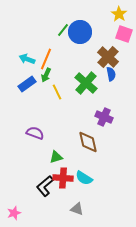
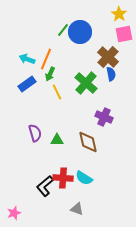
pink square: rotated 30 degrees counterclockwise
green arrow: moved 4 px right, 1 px up
purple semicircle: rotated 54 degrees clockwise
green triangle: moved 1 px right, 17 px up; rotated 16 degrees clockwise
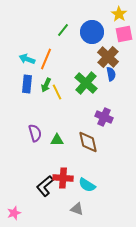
blue circle: moved 12 px right
green arrow: moved 4 px left, 11 px down
blue rectangle: rotated 48 degrees counterclockwise
cyan semicircle: moved 3 px right, 7 px down
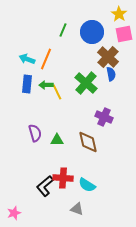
green line: rotated 16 degrees counterclockwise
green arrow: rotated 64 degrees clockwise
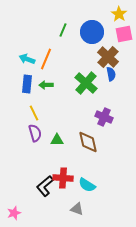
yellow line: moved 23 px left, 21 px down
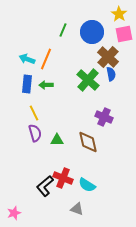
green cross: moved 2 px right, 3 px up
red cross: rotated 18 degrees clockwise
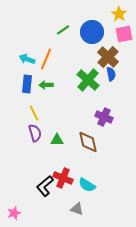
green line: rotated 32 degrees clockwise
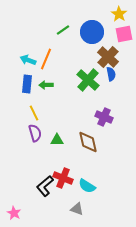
cyan arrow: moved 1 px right, 1 px down
cyan semicircle: moved 1 px down
pink star: rotated 24 degrees counterclockwise
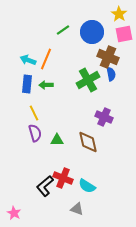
brown cross: rotated 20 degrees counterclockwise
green cross: rotated 20 degrees clockwise
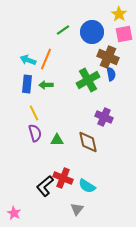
gray triangle: rotated 48 degrees clockwise
